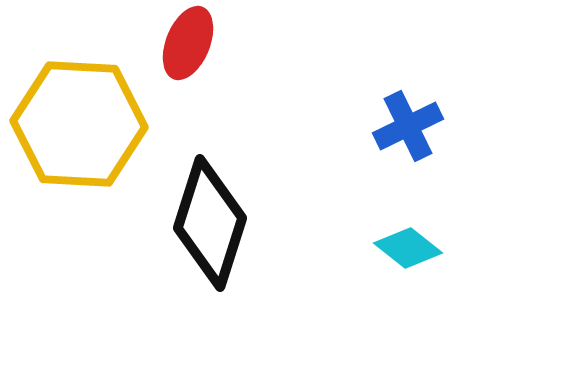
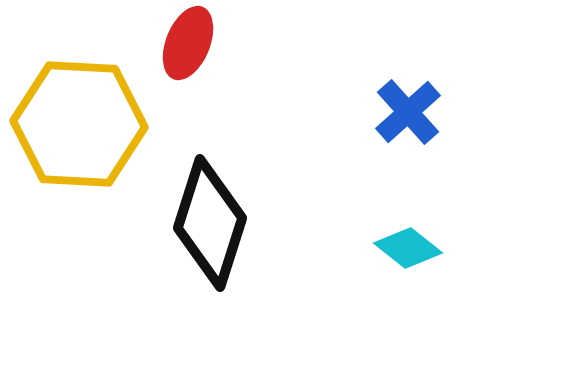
blue cross: moved 14 px up; rotated 16 degrees counterclockwise
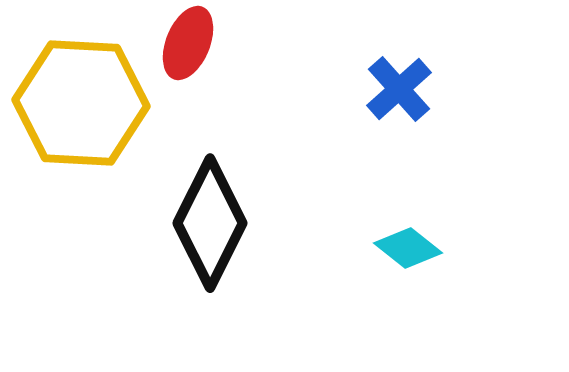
blue cross: moved 9 px left, 23 px up
yellow hexagon: moved 2 px right, 21 px up
black diamond: rotated 9 degrees clockwise
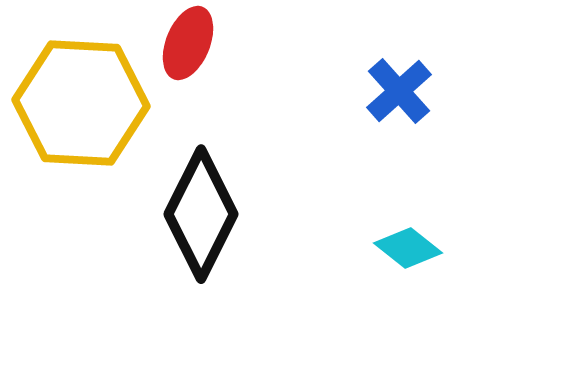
blue cross: moved 2 px down
black diamond: moved 9 px left, 9 px up
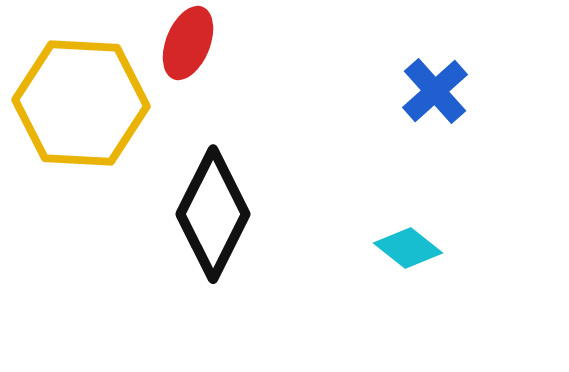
blue cross: moved 36 px right
black diamond: moved 12 px right
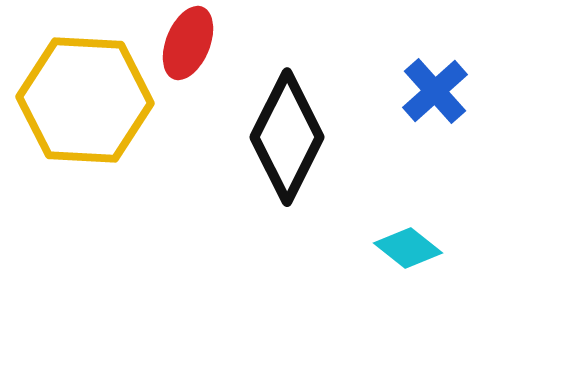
yellow hexagon: moved 4 px right, 3 px up
black diamond: moved 74 px right, 77 px up
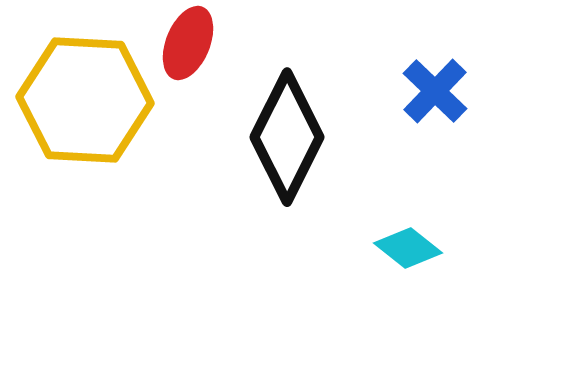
blue cross: rotated 4 degrees counterclockwise
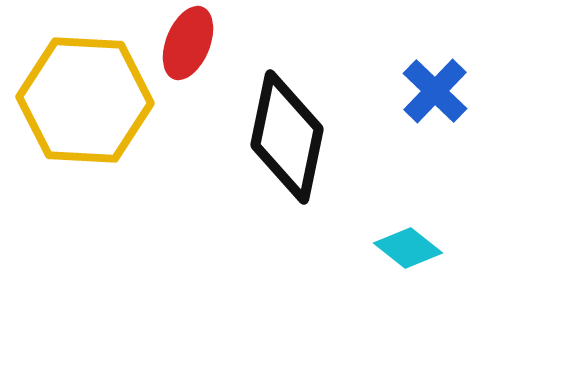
black diamond: rotated 15 degrees counterclockwise
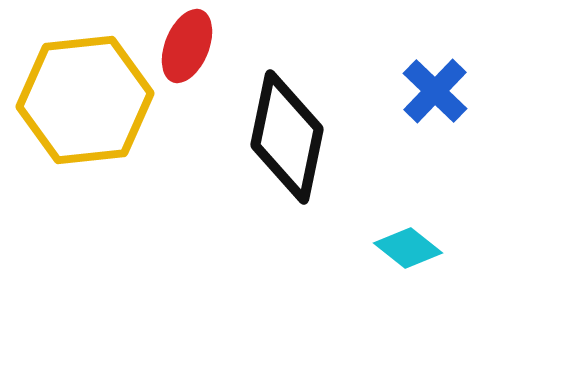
red ellipse: moved 1 px left, 3 px down
yellow hexagon: rotated 9 degrees counterclockwise
